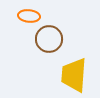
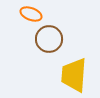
orange ellipse: moved 2 px right, 2 px up; rotated 15 degrees clockwise
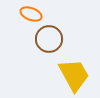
yellow trapezoid: rotated 147 degrees clockwise
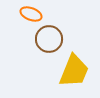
yellow trapezoid: moved 4 px up; rotated 51 degrees clockwise
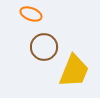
brown circle: moved 5 px left, 8 px down
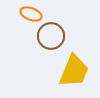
brown circle: moved 7 px right, 11 px up
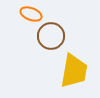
yellow trapezoid: rotated 12 degrees counterclockwise
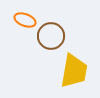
orange ellipse: moved 6 px left, 6 px down
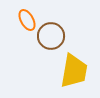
orange ellipse: moved 2 px right; rotated 40 degrees clockwise
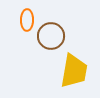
orange ellipse: rotated 30 degrees clockwise
